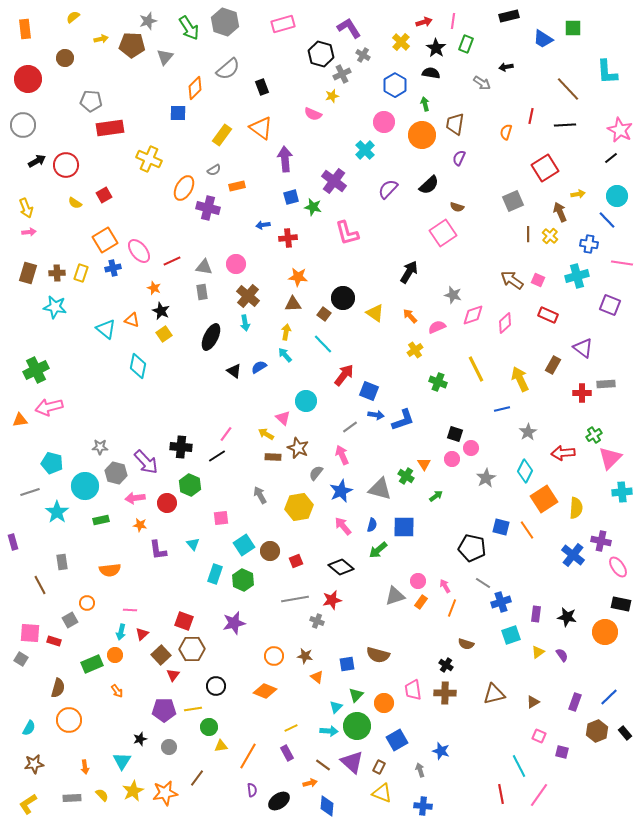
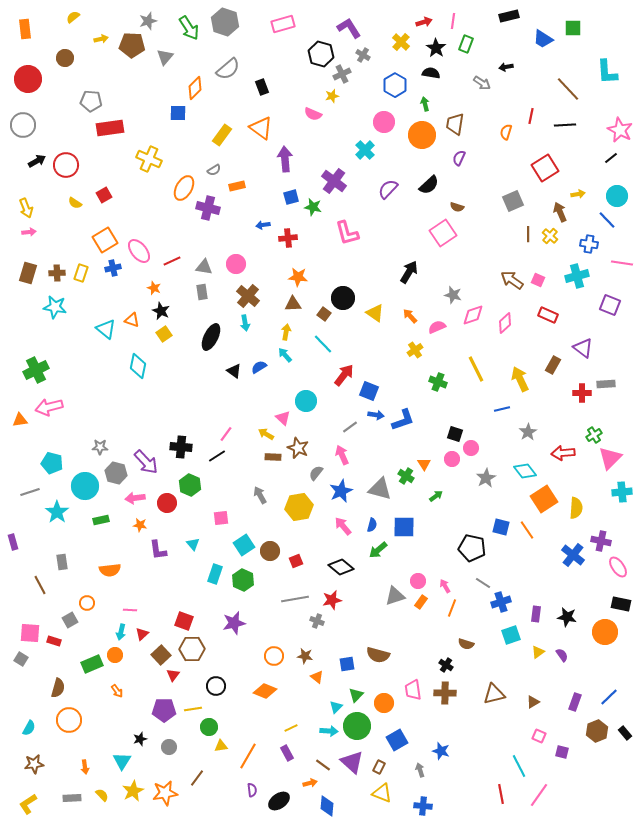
cyan diamond at (525, 471): rotated 65 degrees counterclockwise
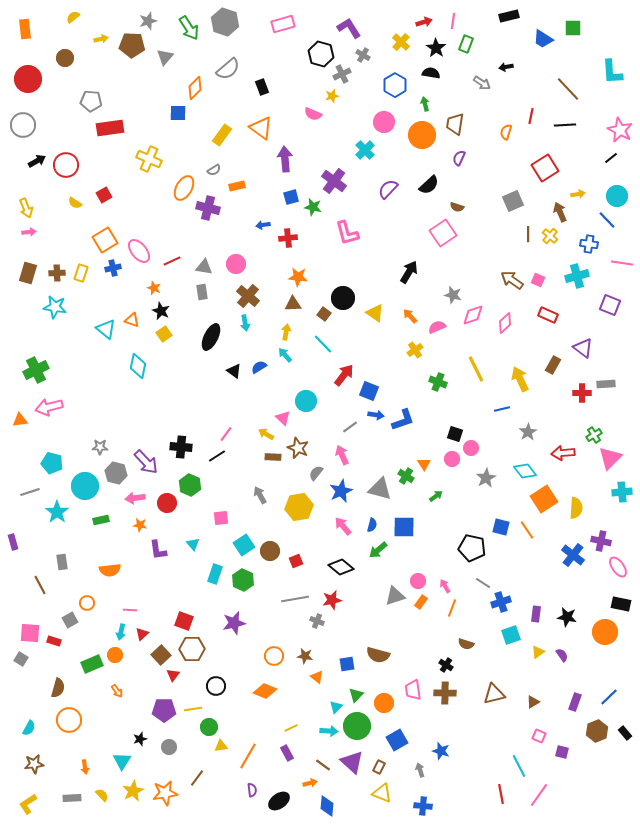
cyan L-shape at (607, 72): moved 5 px right
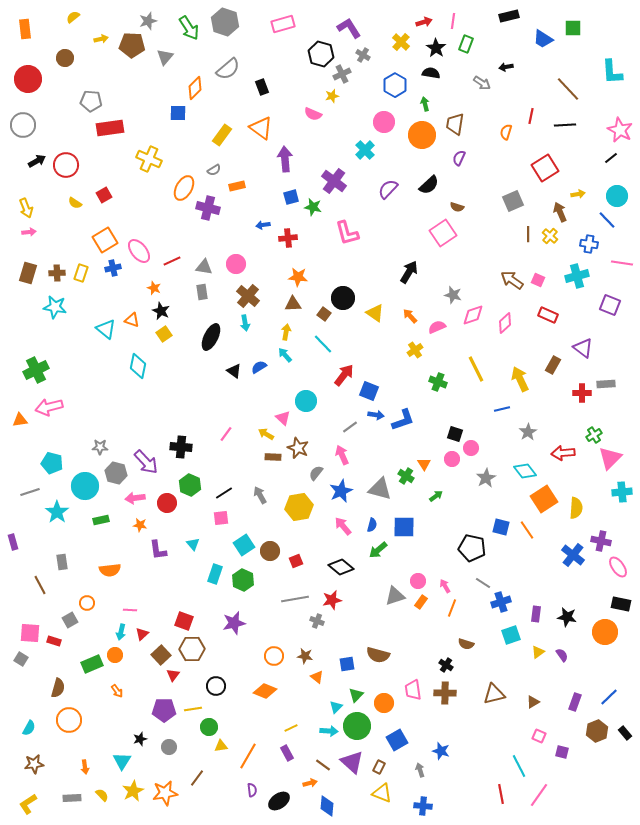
black line at (217, 456): moved 7 px right, 37 px down
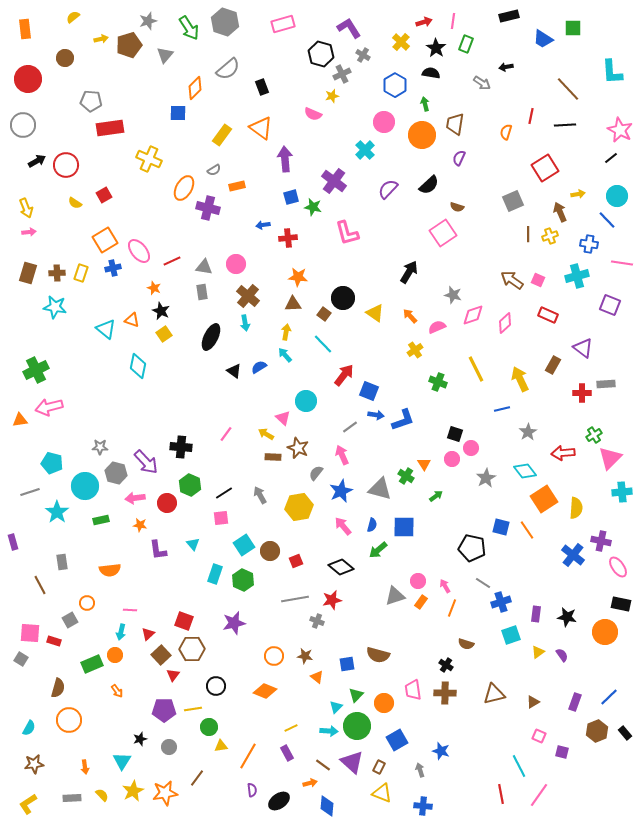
brown pentagon at (132, 45): moved 3 px left; rotated 20 degrees counterclockwise
gray triangle at (165, 57): moved 2 px up
yellow cross at (550, 236): rotated 28 degrees clockwise
red triangle at (142, 634): moved 6 px right
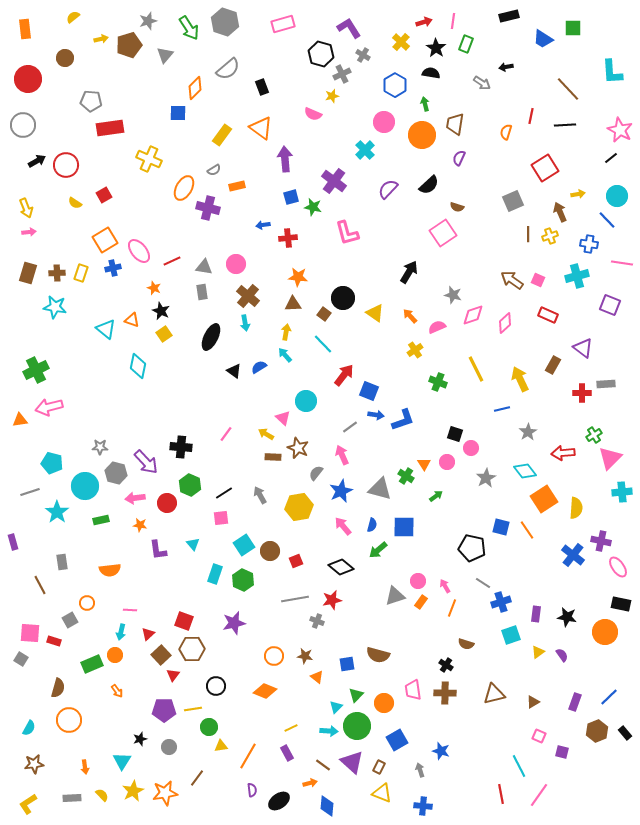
pink circle at (452, 459): moved 5 px left, 3 px down
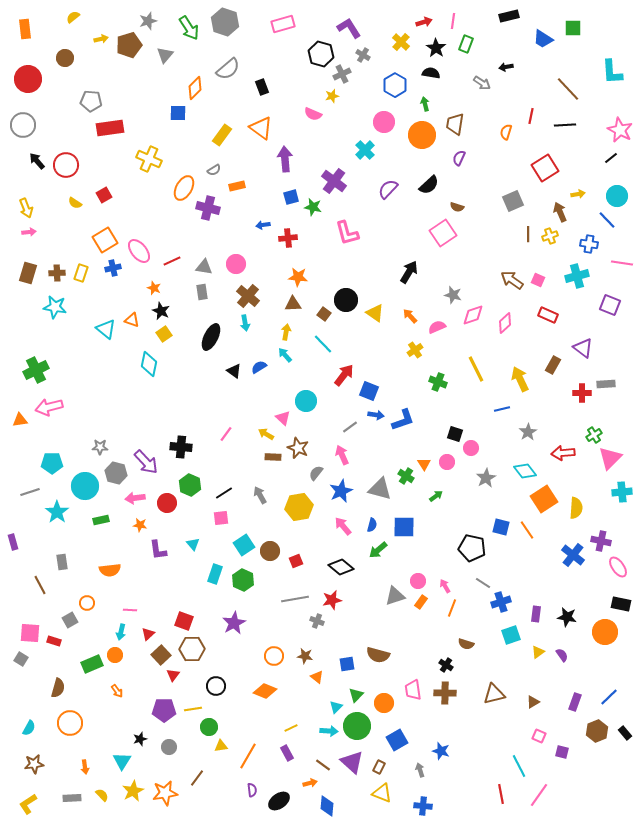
black arrow at (37, 161): rotated 102 degrees counterclockwise
black circle at (343, 298): moved 3 px right, 2 px down
cyan diamond at (138, 366): moved 11 px right, 2 px up
cyan pentagon at (52, 463): rotated 15 degrees counterclockwise
purple star at (234, 623): rotated 15 degrees counterclockwise
orange circle at (69, 720): moved 1 px right, 3 px down
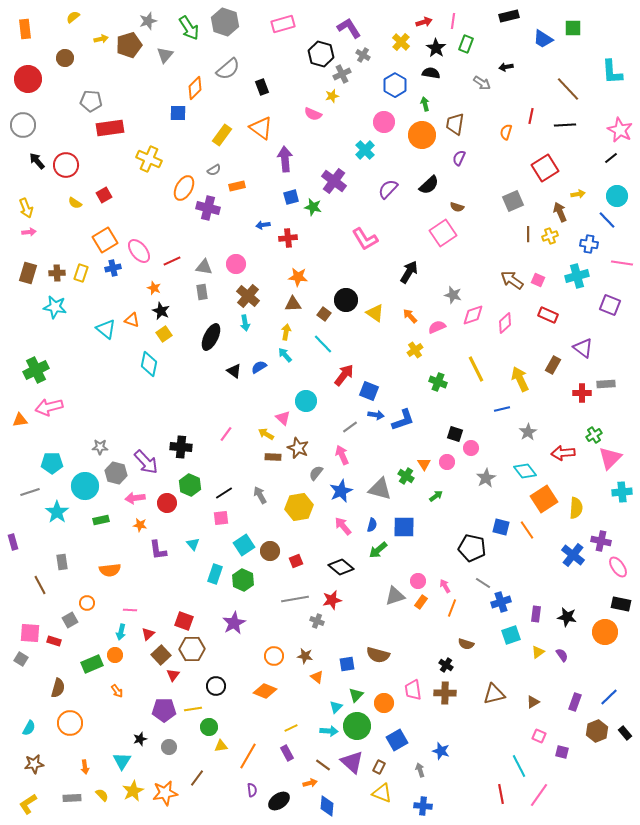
pink L-shape at (347, 233): moved 18 px right, 6 px down; rotated 16 degrees counterclockwise
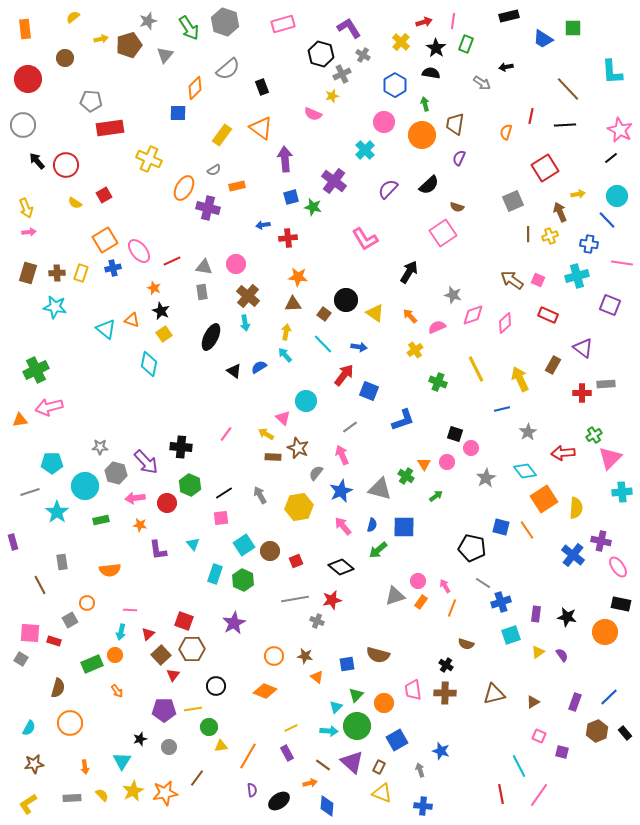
blue arrow at (376, 415): moved 17 px left, 68 px up
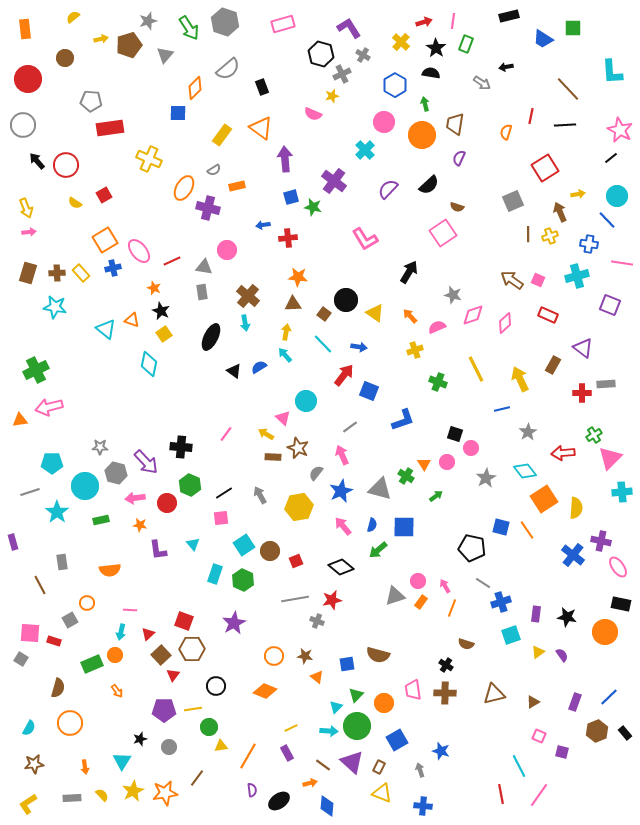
pink circle at (236, 264): moved 9 px left, 14 px up
yellow rectangle at (81, 273): rotated 60 degrees counterclockwise
yellow cross at (415, 350): rotated 14 degrees clockwise
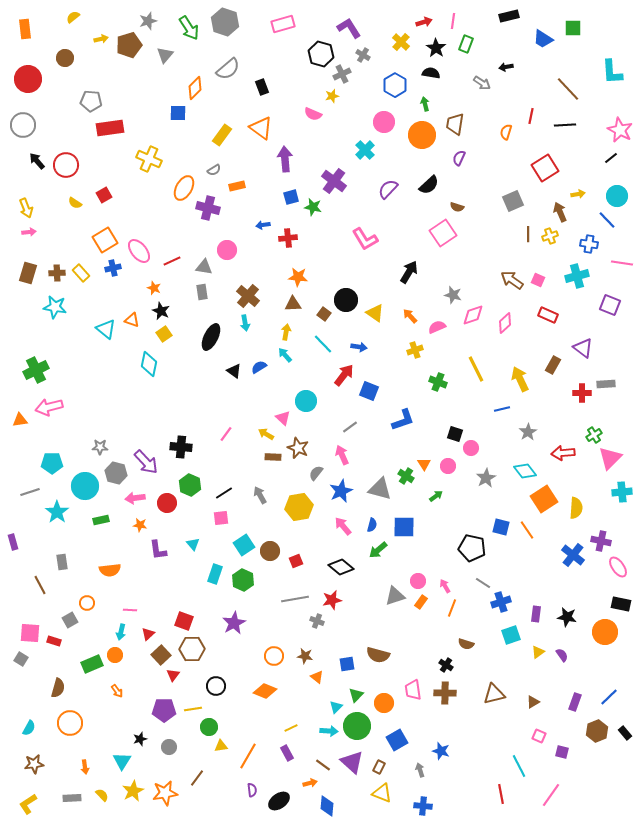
pink circle at (447, 462): moved 1 px right, 4 px down
pink line at (539, 795): moved 12 px right
